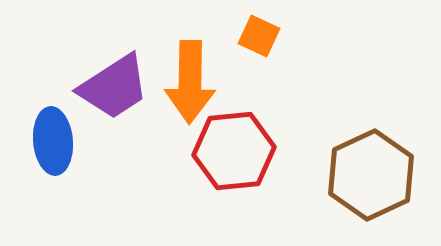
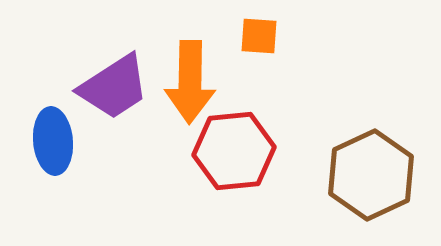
orange square: rotated 21 degrees counterclockwise
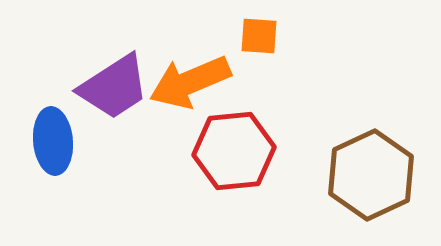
orange arrow: rotated 66 degrees clockwise
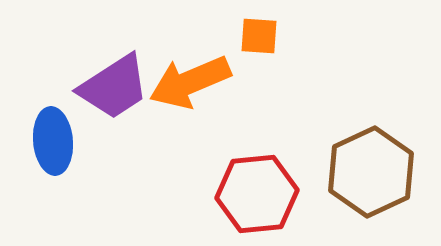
red hexagon: moved 23 px right, 43 px down
brown hexagon: moved 3 px up
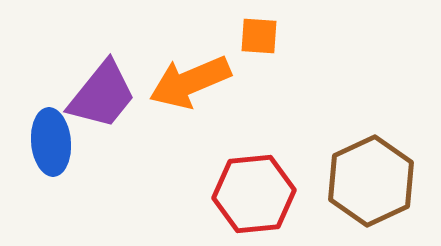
purple trapezoid: moved 12 px left, 8 px down; rotated 18 degrees counterclockwise
blue ellipse: moved 2 px left, 1 px down
brown hexagon: moved 9 px down
red hexagon: moved 3 px left
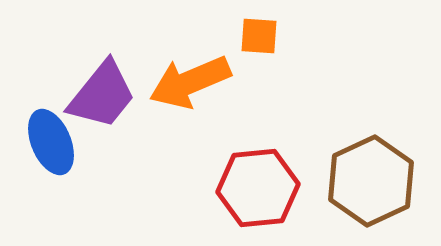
blue ellipse: rotated 18 degrees counterclockwise
red hexagon: moved 4 px right, 6 px up
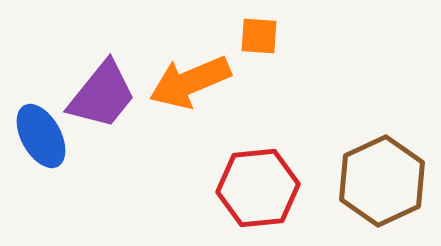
blue ellipse: moved 10 px left, 6 px up; rotated 6 degrees counterclockwise
brown hexagon: moved 11 px right
